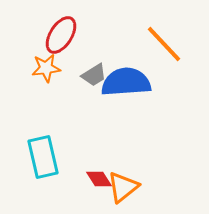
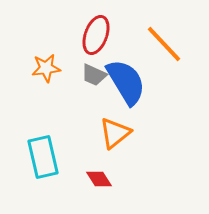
red ellipse: moved 35 px right; rotated 12 degrees counterclockwise
gray trapezoid: rotated 56 degrees clockwise
blue semicircle: rotated 63 degrees clockwise
orange triangle: moved 8 px left, 54 px up
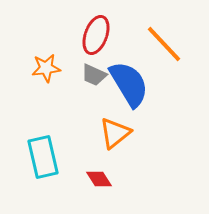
blue semicircle: moved 3 px right, 2 px down
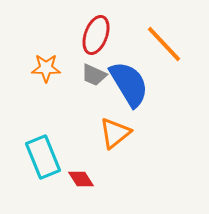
orange star: rotated 8 degrees clockwise
cyan rectangle: rotated 9 degrees counterclockwise
red diamond: moved 18 px left
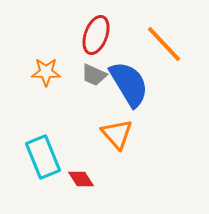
orange star: moved 4 px down
orange triangle: moved 2 px right, 1 px down; rotated 32 degrees counterclockwise
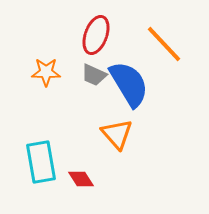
cyan rectangle: moved 2 px left, 5 px down; rotated 12 degrees clockwise
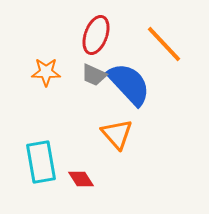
blue semicircle: rotated 12 degrees counterclockwise
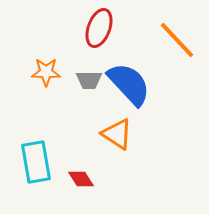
red ellipse: moved 3 px right, 7 px up
orange line: moved 13 px right, 4 px up
gray trapezoid: moved 5 px left, 5 px down; rotated 24 degrees counterclockwise
orange triangle: rotated 16 degrees counterclockwise
cyan rectangle: moved 5 px left
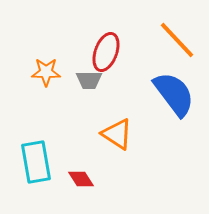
red ellipse: moved 7 px right, 24 px down
blue semicircle: moved 45 px right, 10 px down; rotated 6 degrees clockwise
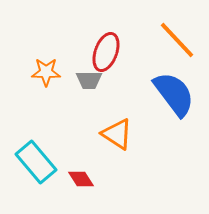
cyan rectangle: rotated 30 degrees counterclockwise
